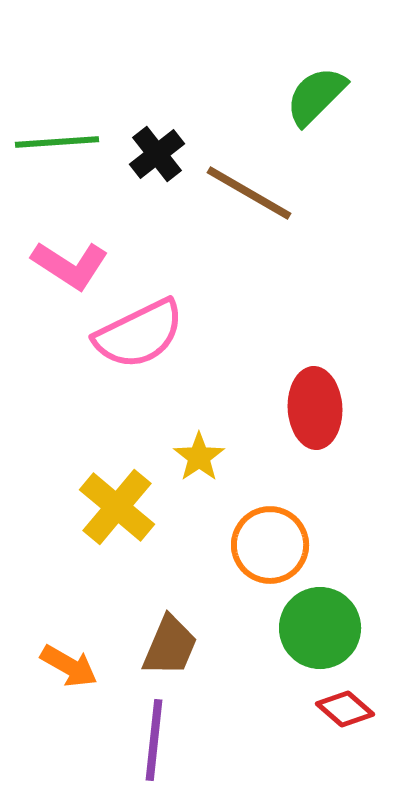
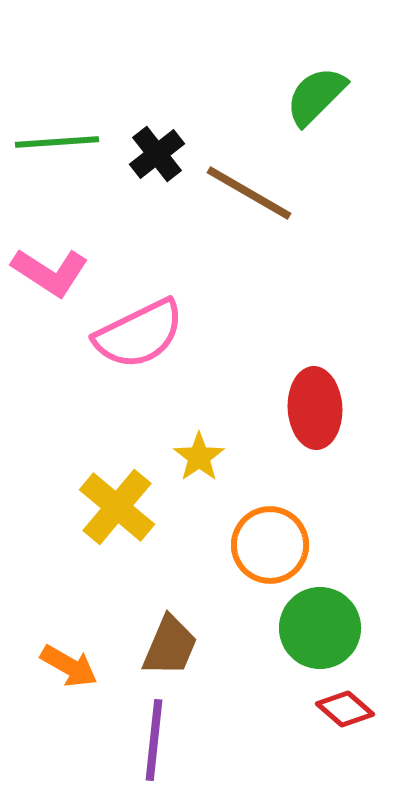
pink L-shape: moved 20 px left, 7 px down
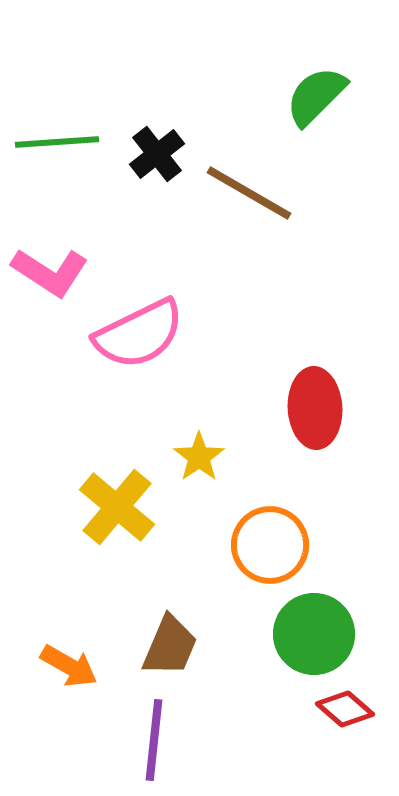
green circle: moved 6 px left, 6 px down
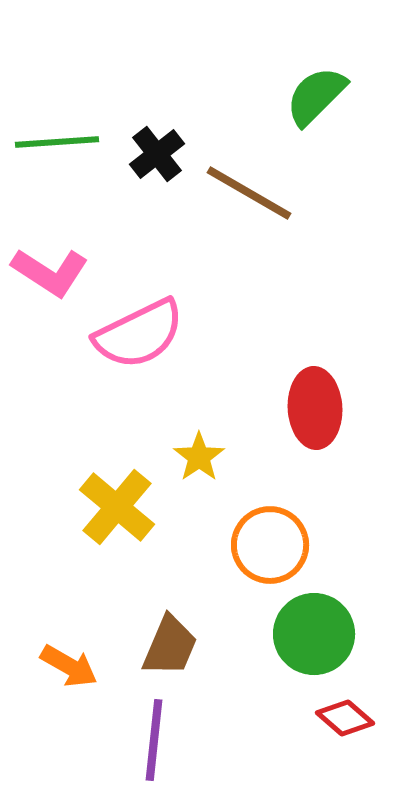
red diamond: moved 9 px down
